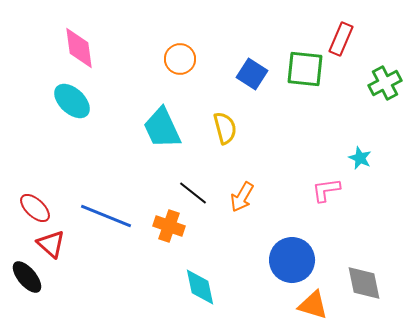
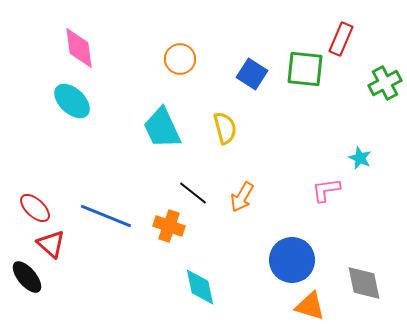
orange triangle: moved 3 px left, 1 px down
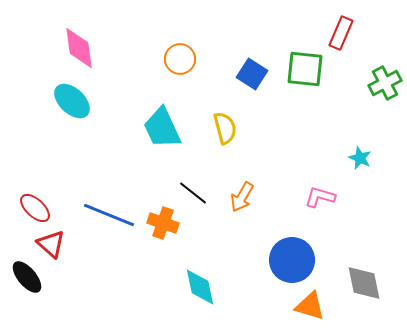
red rectangle: moved 6 px up
pink L-shape: moved 6 px left, 7 px down; rotated 24 degrees clockwise
blue line: moved 3 px right, 1 px up
orange cross: moved 6 px left, 3 px up
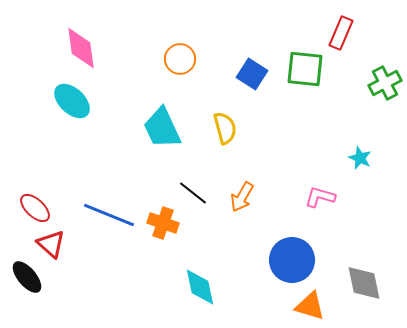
pink diamond: moved 2 px right
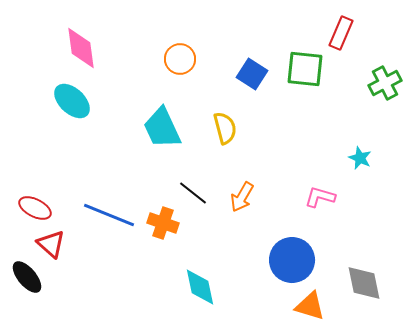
red ellipse: rotated 16 degrees counterclockwise
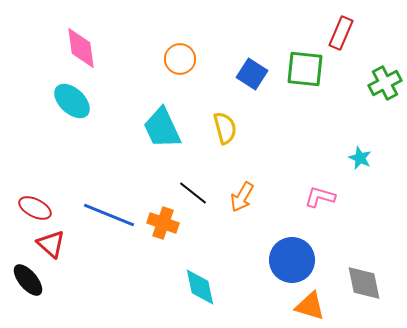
black ellipse: moved 1 px right, 3 px down
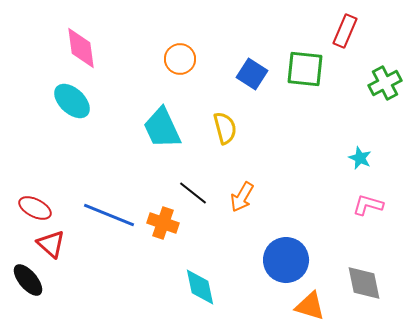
red rectangle: moved 4 px right, 2 px up
pink L-shape: moved 48 px right, 8 px down
blue circle: moved 6 px left
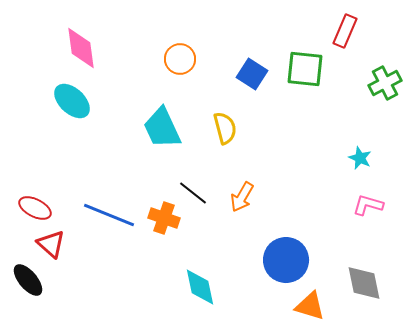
orange cross: moved 1 px right, 5 px up
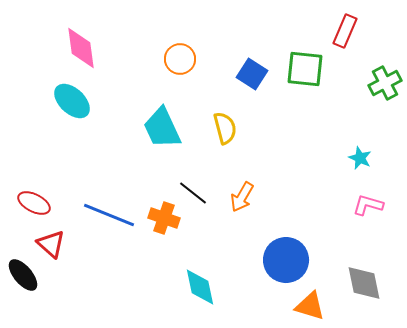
red ellipse: moved 1 px left, 5 px up
black ellipse: moved 5 px left, 5 px up
